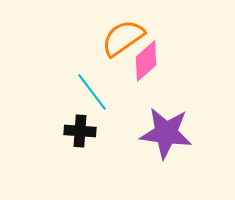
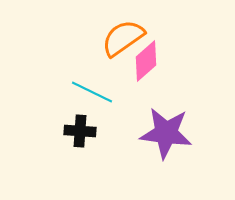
cyan line: rotated 27 degrees counterclockwise
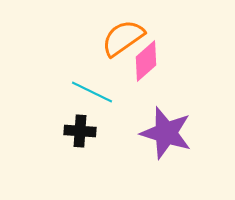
purple star: rotated 10 degrees clockwise
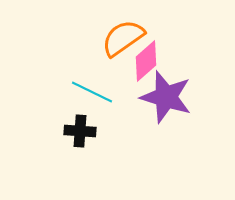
purple star: moved 36 px up
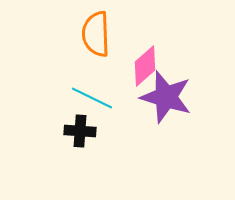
orange semicircle: moved 27 px left, 4 px up; rotated 57 degrees counterclockwise
pink diamond: moved 1 px left, 5 px down
cyan line: moved 6 px down
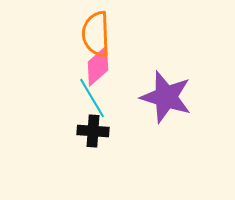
pink diamond: moved 47 px left
cyan line: rotated 33 degrees clockwise
black cross: moved 13 px right
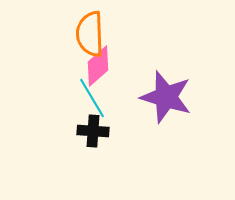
orange semicircle: moved 6 px left
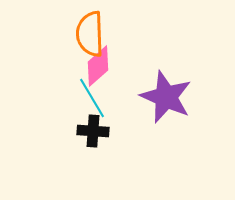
purple star: rotated 6 degrees clockwise
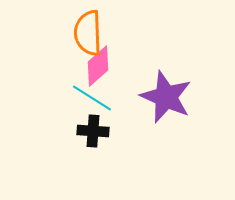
orange semicircle: moved 2 px left, 1 px up
cyan line: rotated 27 degrees counterclockwise
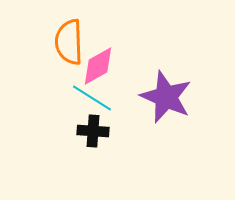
orange semicircle: moved 19 px left, 9 px down
pink diamond: rotated 12 degrees clockwise
